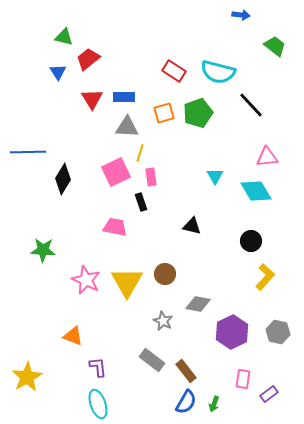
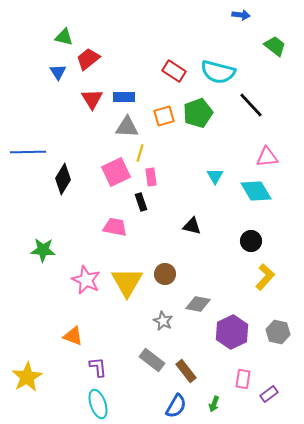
orange square at (164, 113): moved 3 px down
blue semicircle at (186, 402): moved 10 px left, 4 px down
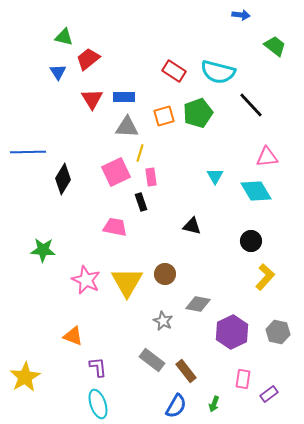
yellow star at (27, 377): moved 2 px left
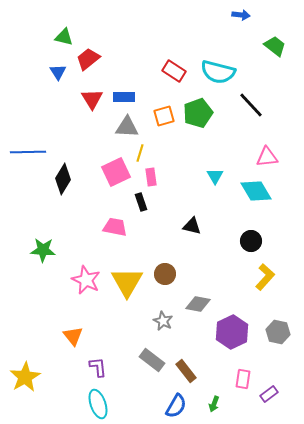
orange triangle at (73, 336): rotated 30 degrees clockwise
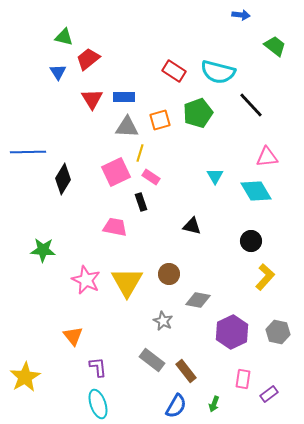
orange square at (164, 116): moved 4 px left, 4 px down
pink rectangle at (151, 177): rotated 48 degrees counterclockwise
brown circle at (165, 274): moved 4 px right
gray diamond at (198, 304): moved 4 px up
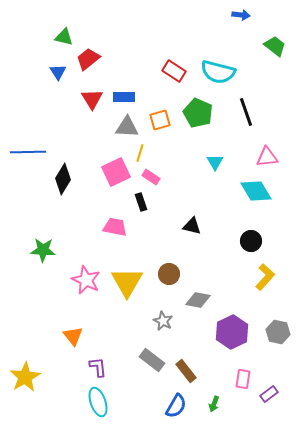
black line at (251, 105): moved 5 px left, 7 px down; rotated 24 degrees clockwise
green pentagon at (198, 113): rotated 28 degrees counterclockwise
cyan triangle at (215, 176): moved 14 px up
cyan ellipse at (98, 404): moved 2 px up
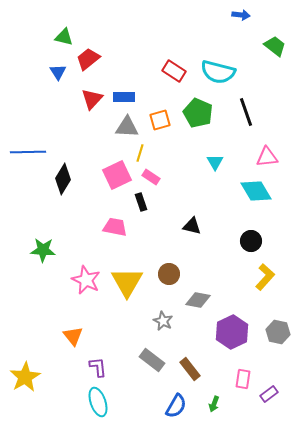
red triangle at (92, 99): rotated 15 degrees clockwise
pink square at (116, 172): moved 1 px right, 3 px down
brown rectangle at (186, 371): moved 4 px right, 2 px up
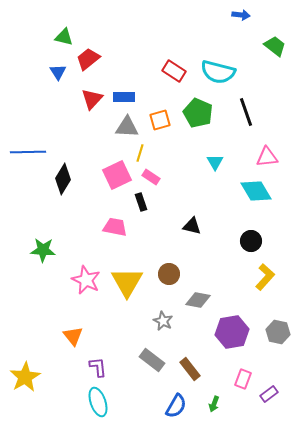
purple hexagon at (232, 332): rotated 16 degrees clockwise
pink rectangle at (243, 379): rotated 12 degrees clockwise
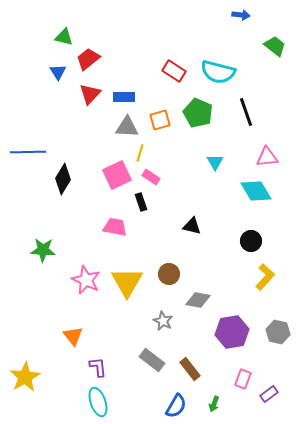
red triangle at (92, 99): moved 2 px left, 5 px up
